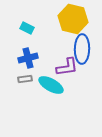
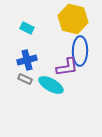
blue ellipse: moved 2 px left, 2 px down
blue cross: moved 1 px left, 2 px down
gray rectangle: rotated 32 degrees clockwise
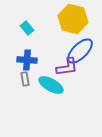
cyan rectangle: rotated 24 degrees clockwise
blue ellipse: rotated 44 degrees clockwise
blue cross: rotated 18 degrees clockwise
gray rectangle: rotated 56 degrees clockwise
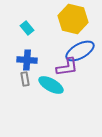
blue ellipse: rotated 16 degrees clockwise
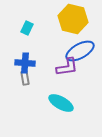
cyan rectangle: rotated 64 degrees clockwise
blue cross: moved 2 px left, 3 px down
gray rectangle: moved 1 px up
cyan ellipse: moved 10 px right, 18 px down
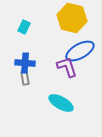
yellow hexagon: moved 1 px left, 1 px up
cyan rectangle: moved 3 px left, 1 px up
purple L-shape: rotated 100 degrees counterclockwise
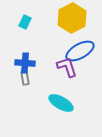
yellow hexagon: rotated 20 degrees clockwise
cyan rectangle: moved 1 px right, 5 px up
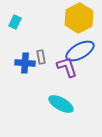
yellow hexagon: moved 7 px right
cyan rectangle: moved 10 px left
gray rectangle: moved 16 px right, 21 px up
cyan ellipse: moved 1 px down
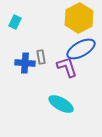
blue ellipse: moved 1 px right, 2 px up
